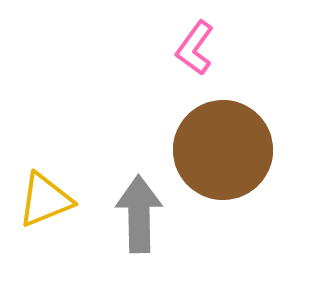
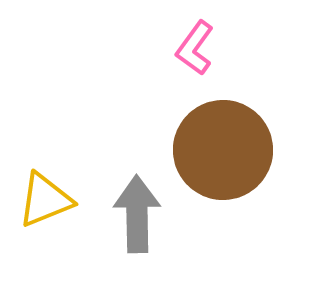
gray arrow: moved 2 px left
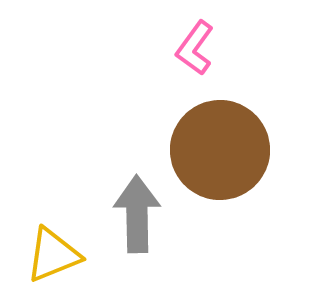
brown circle: moved 3 px left
yellow triangle: moved 8 px right, 55 px down
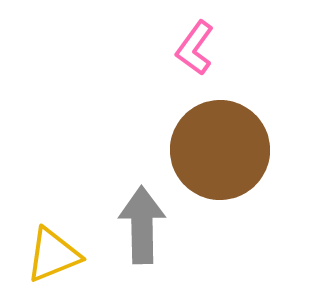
gray arrow: moved 5 px right, 11 px down
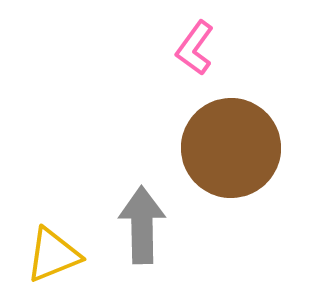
brown circle: moved 11 px right, 2 px up
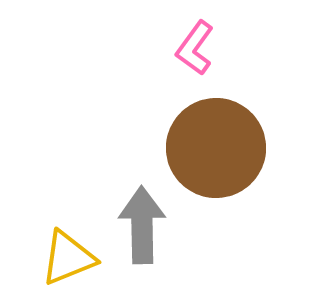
brown circle: moved 15 px left
yellow triangle: moved 15 px right, 3 px down
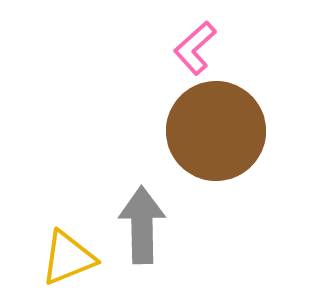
pink L-shape: rotated 12 degrees clockwise
brown circle: moved 17 px up
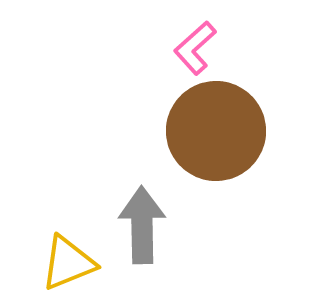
yellow triangle: moved 5 px down
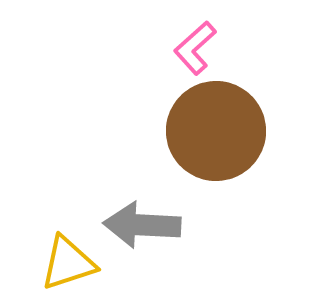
gray arrow: rotated 86 degrees counterclockwise
yellow triangle: rotated 4 degrees clockwise
